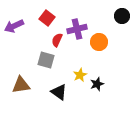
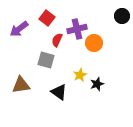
purple arrow: moved 5 px right, 3 px down; rotated 12 degrees counterclockwise
orange circle: moved 5 px left, 1 px down
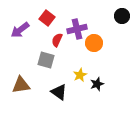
purple arrow: moved 1 px right, 1 px down
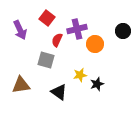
black circle: moved 1 px right, 15 px down
purple arrow: rotated 78 degrees counterclockwise
orange circle: moved 1 px right, 1 px down
yellow star: rotated 16 degrees clockwise
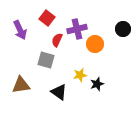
black circle: moved 2 px up
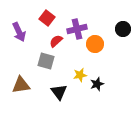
purple arrow: moved 1 px left, 2 px down
red semicircle: moved 1 px left, 1 px down; rotated 24 degrees clockwise
gray square: moved 1 px down
black triangle: rotated 18 degrees clockwise
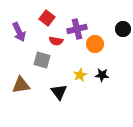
red semicircle: rotated 128 degrees counterclockwise
gray square: moved 4 px left, 1 px up
yellow star: rotated 16 degrees counterclockwise
black star: moved 5 px right, 9 px up; rotated 24 degrees clockwise
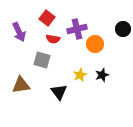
red semicircle: moved 3 px left, 2 px up
black star: rotated 24 degrees counterclockwise
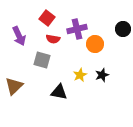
purple arrow: moved 4 px down
brown triangle: moved 7 px left, 1 px down; rotated 36 degrees counterclockwise
black triangle: rotated 42 degrees counterclockwise
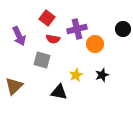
yellow star: moved 4 px left
